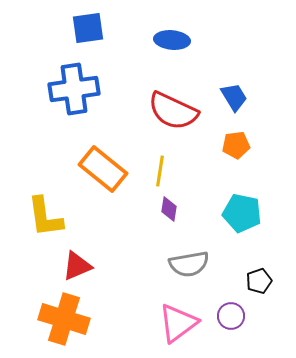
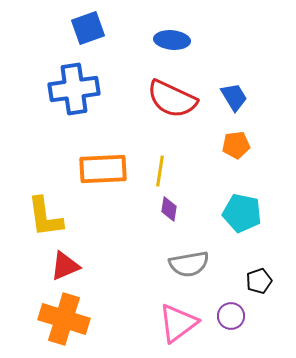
blue square: rotated 12 degrees counterclockwise
red semicircle: moved 1 px left, 12 px up
orange rectangle: rotated 42 degrees counterclockwise
red triangle: moved 12 px left
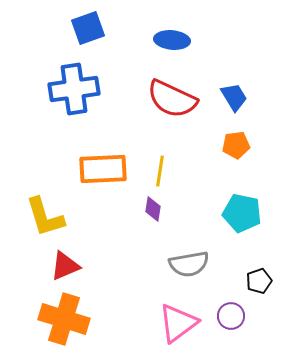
purple diamond: moved 16 px left
yellow L-shape: rotated 9 degrees counterclockwise
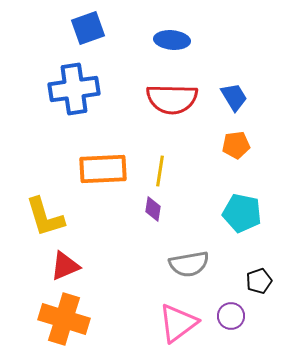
red semicircle: rotated 24 degrees counterclockwise
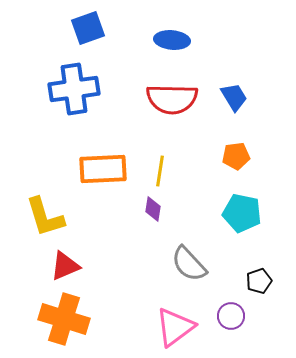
orange pentagon: moved 11 px down
gray semicircle: rotated 57 degrees clockwise
pink triangle: moved 3 px left, 4 px down
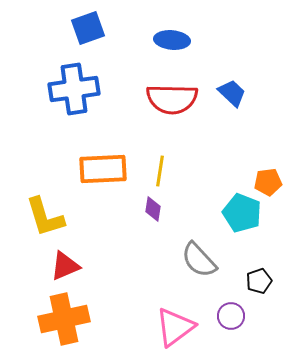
blue trapezoid: moved 2 px left, 4 px up; rotated 16 degrees counterclockwise
orange pentagon: moved 32 px right, 26 px down
cyan pentagon: rotated 9 degrees clockwise
gray semicircle: moved 10 px right, 4 px up
orange cross: rotated 30 degrees counterclockwise
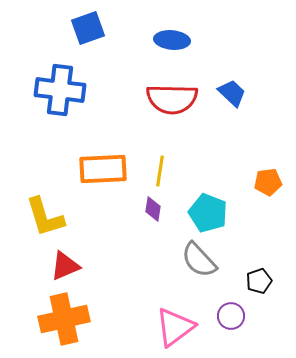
blue cross: moved 14 px left, 1 px down; rotated 15 degrees clockwise
cyan pentagon: moved 34 px left
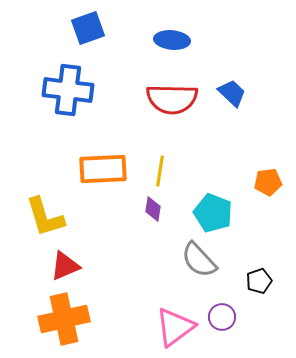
blue cross: moved 8 px right
cyan pentagon: moved 5 px right
purple circle: moved 9 px left, 1 px down
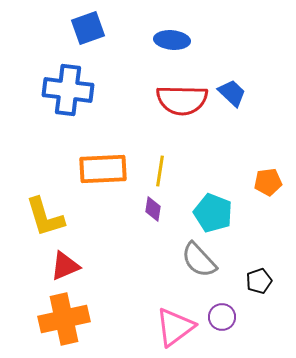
red semicircle: moved 10 px right, 1 px down
